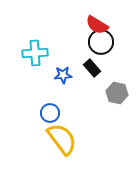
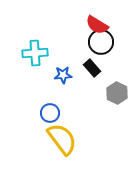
gray hexagon: rotated 15 degrees clockwise
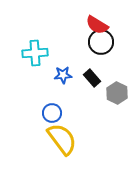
black rectangle: moved 10 px down
blue circle: moved 2 px right
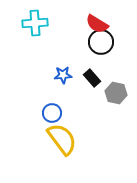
red semicircle: moved 1 px up
cyan cross: moved 30 px up
gray hexagon: moved 1 px left; rotated 15 degrees counterclockwise
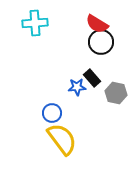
blue star: moved 14 px right, 12 px down
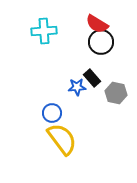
cyan cross: moved 9 px right, 8 px down
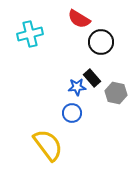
red semicircle: moved 18 px left, 5 px up
cyan cross: moved 14 px left, 3 px down; rotated 10 degrees counterclockwise
blue circle: moved 20 px right
yellow semicircle: moved 14 px left, 6 px down
